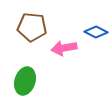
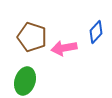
brown pentagon: moved 10 px down; rotated 12 degrees clockwise
blue diamond: rotated 75 degrees counterclockwise
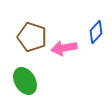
green ellipse: rotated 48 degrees counterclockwise
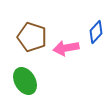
pink arrow: moved 2 px right
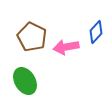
brown pentagon: rotated 8 degrees clockwise
pink arrow: moved 1 px up
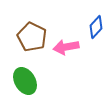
blue diamond: moved 5 px up
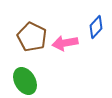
pink arrow: moved 1 px left, 4 px up
